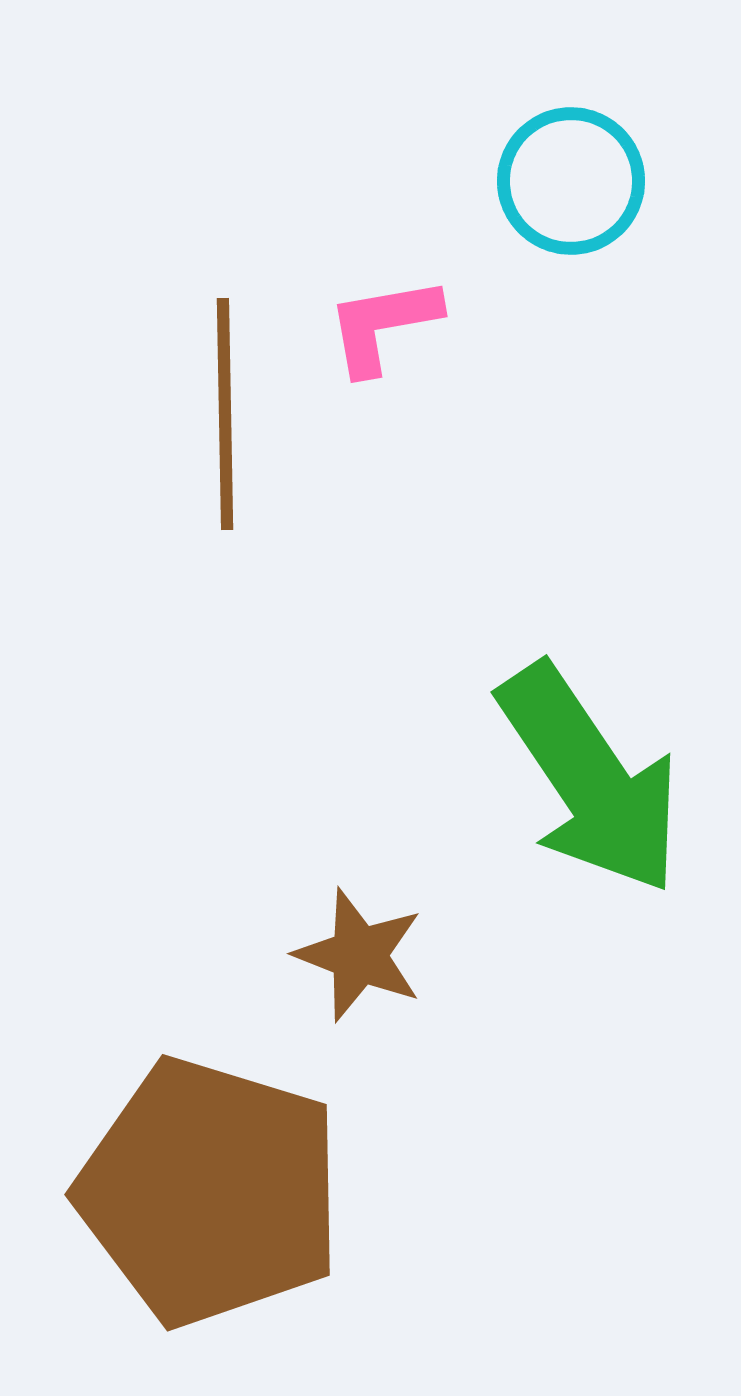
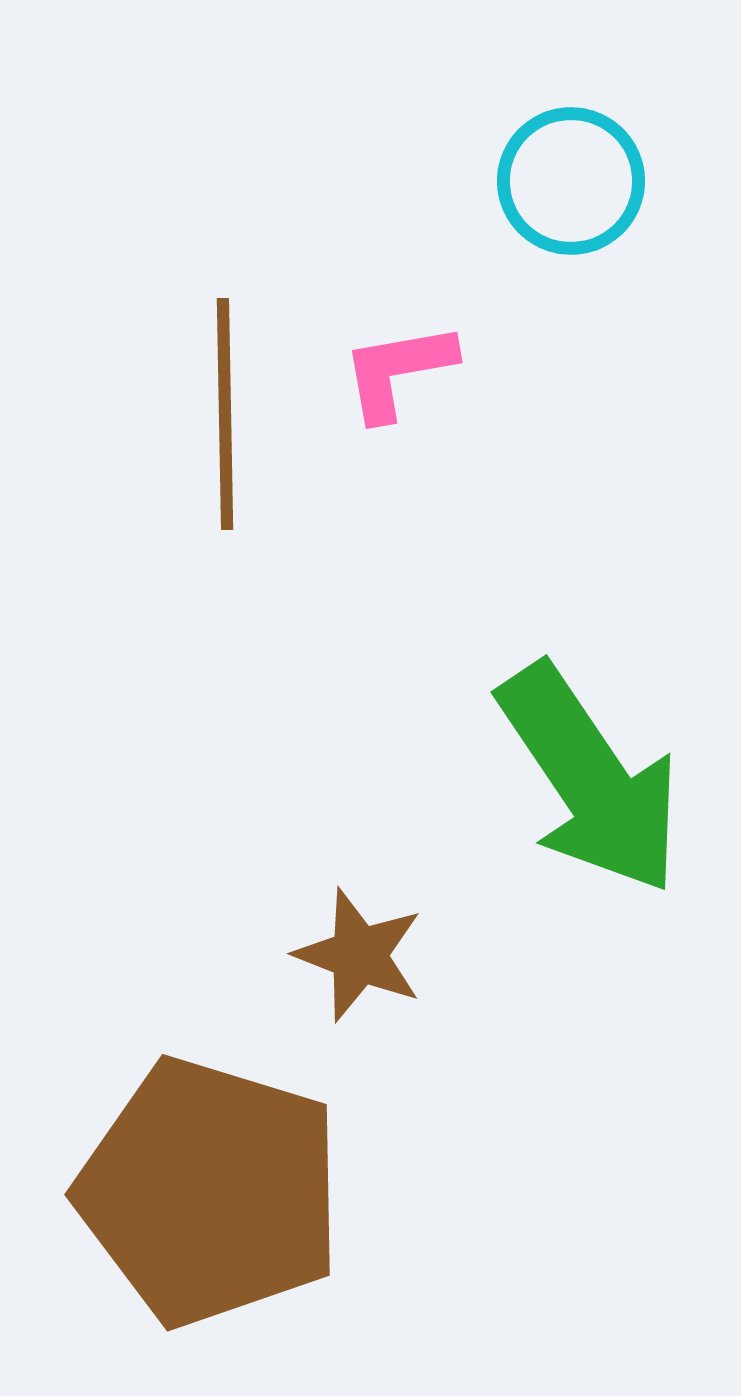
pink L-shape: moved 15 px right, 46 px down
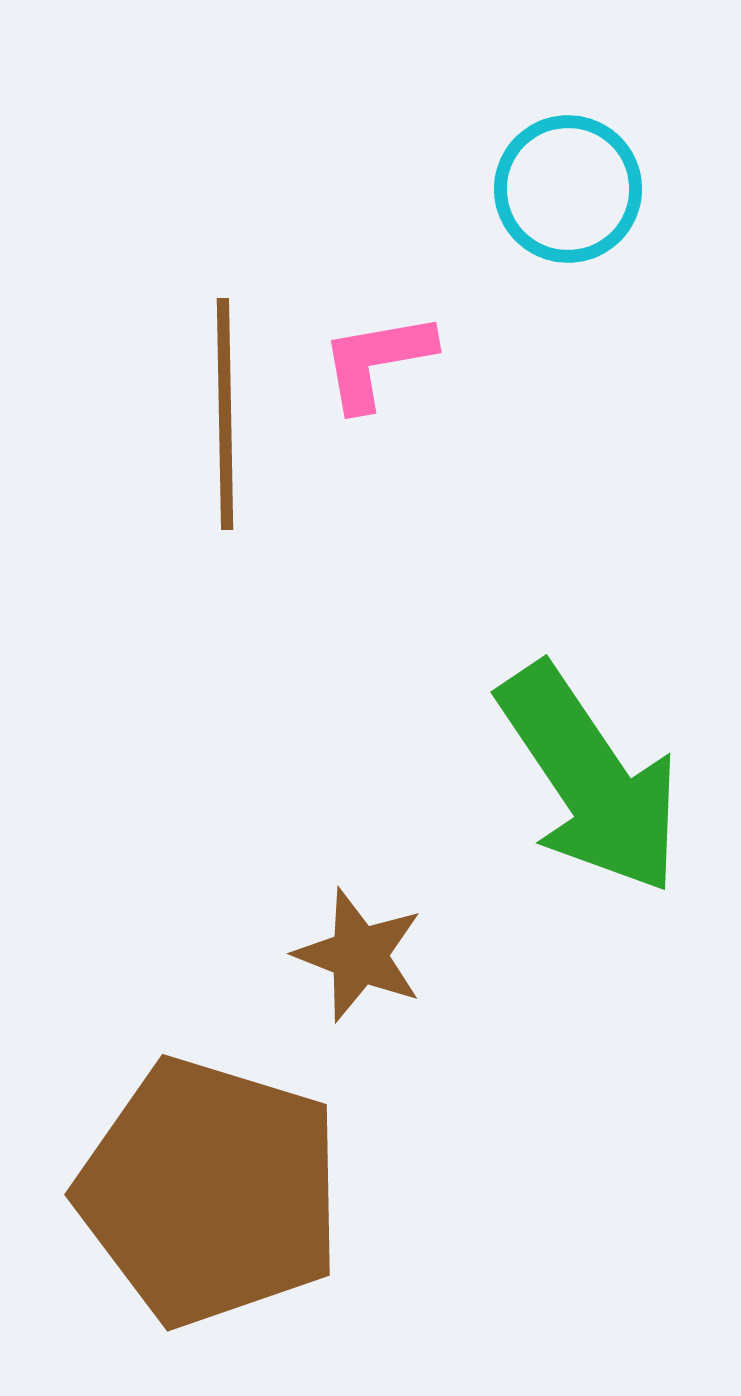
cyan circle: moved 3 px left, 8 px down
pink L-shape: moved 21 px left, 10 px up
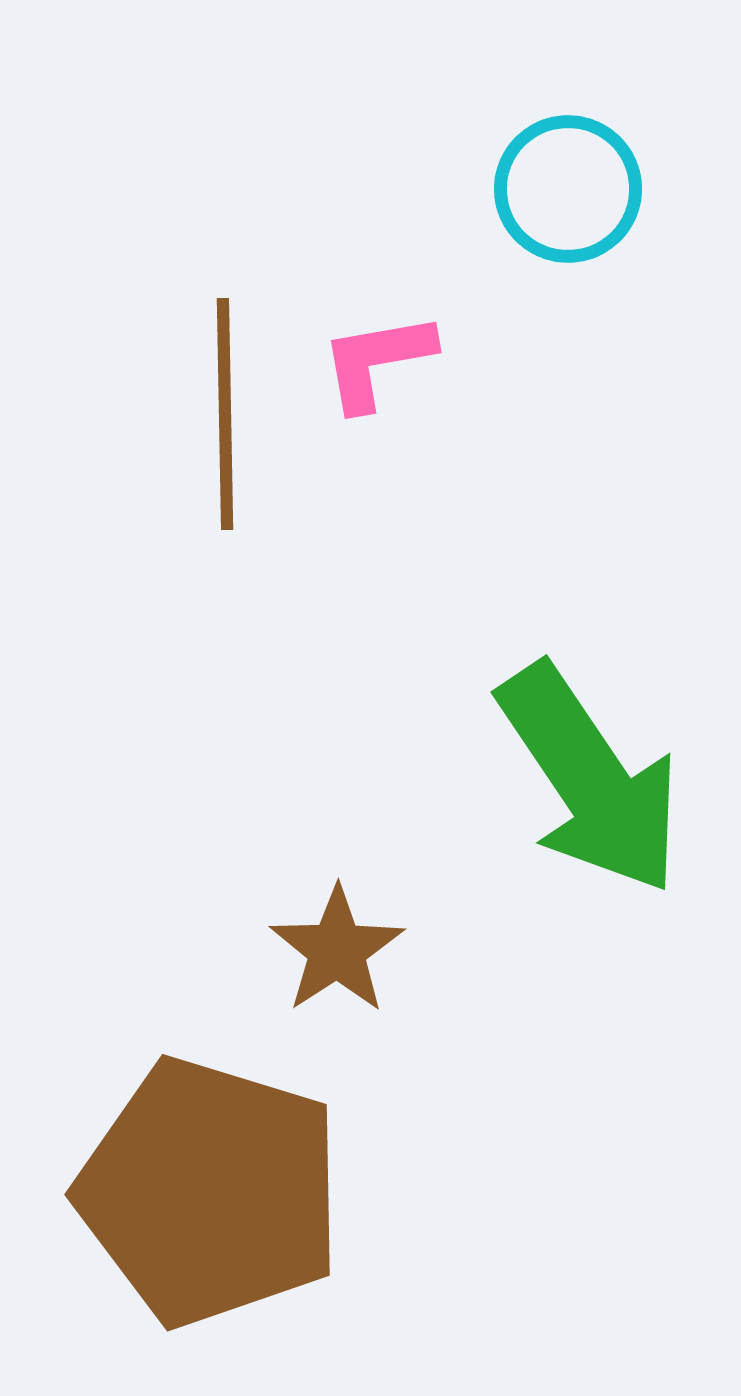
brown star: moved 22 px left, 5 px up; rotated 18 degrees clockwise
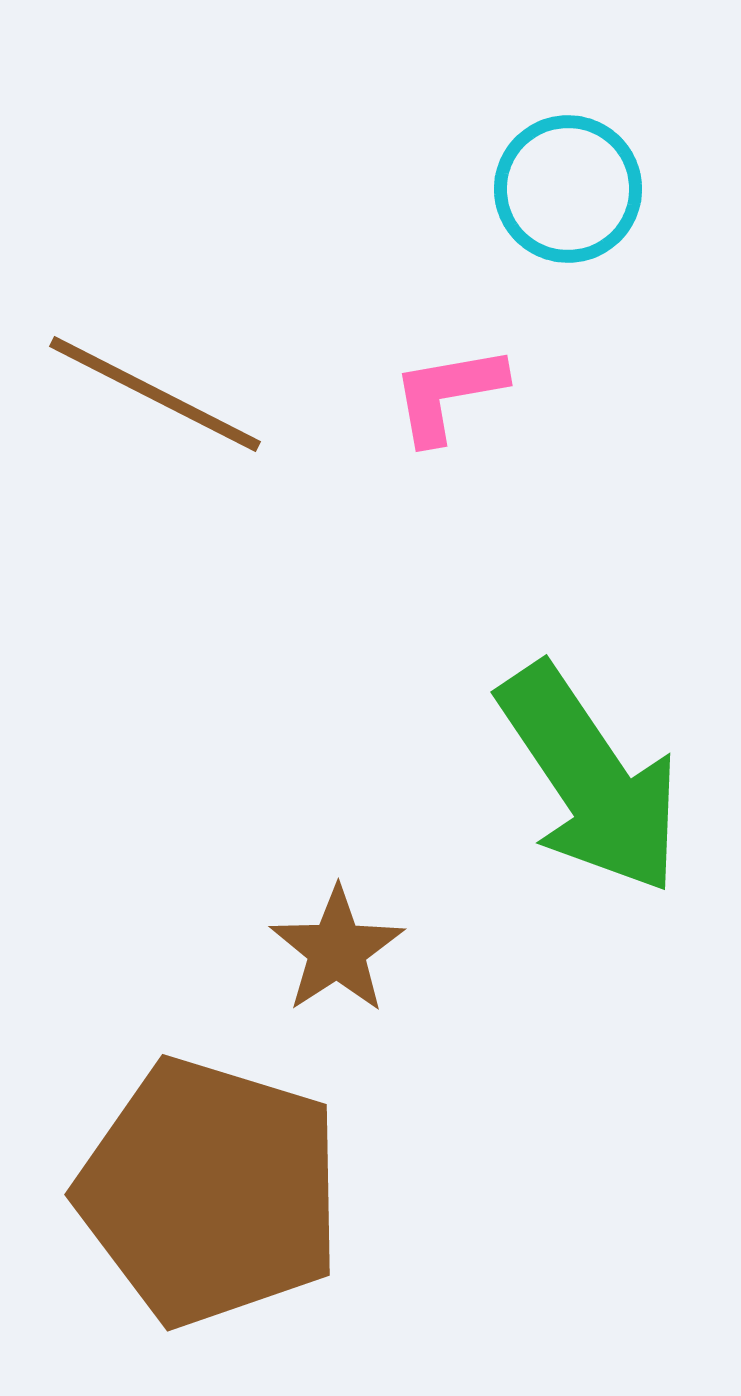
pink L-shape: moved 71 px right, 33 px down
brown line: moved 70 px left, 20 px up; rotated 62 degrees counterclockwise
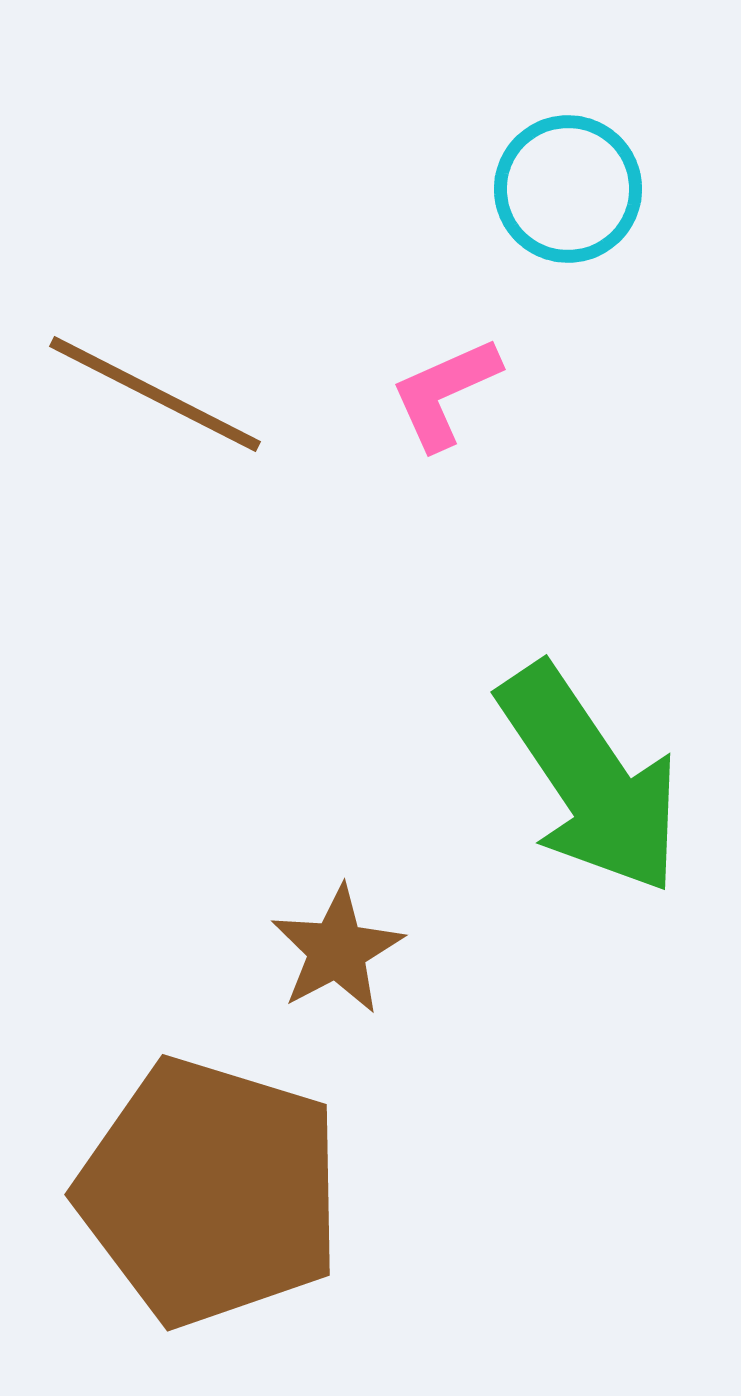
pink L-shape: moved 3 px left, 1 px up; rotated 14 degrees counterclockwise
brown star: rotated 5 degrees clockwise
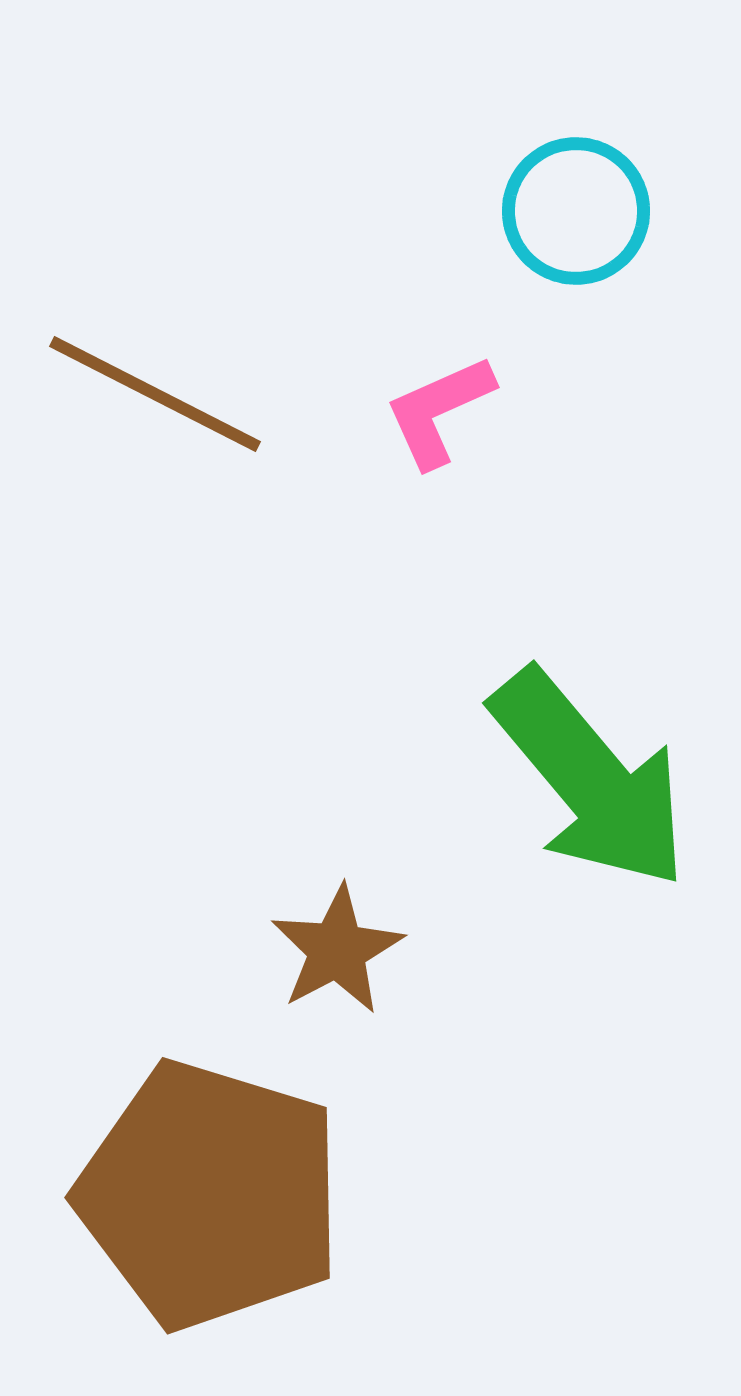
cyan circle: moved 8 px right, 22 px down
pink L-shape: moved 6 px left, 18 px down
green arrow: rotated 6 degrees counterclockwise
brown pentagon: moved 3 px down
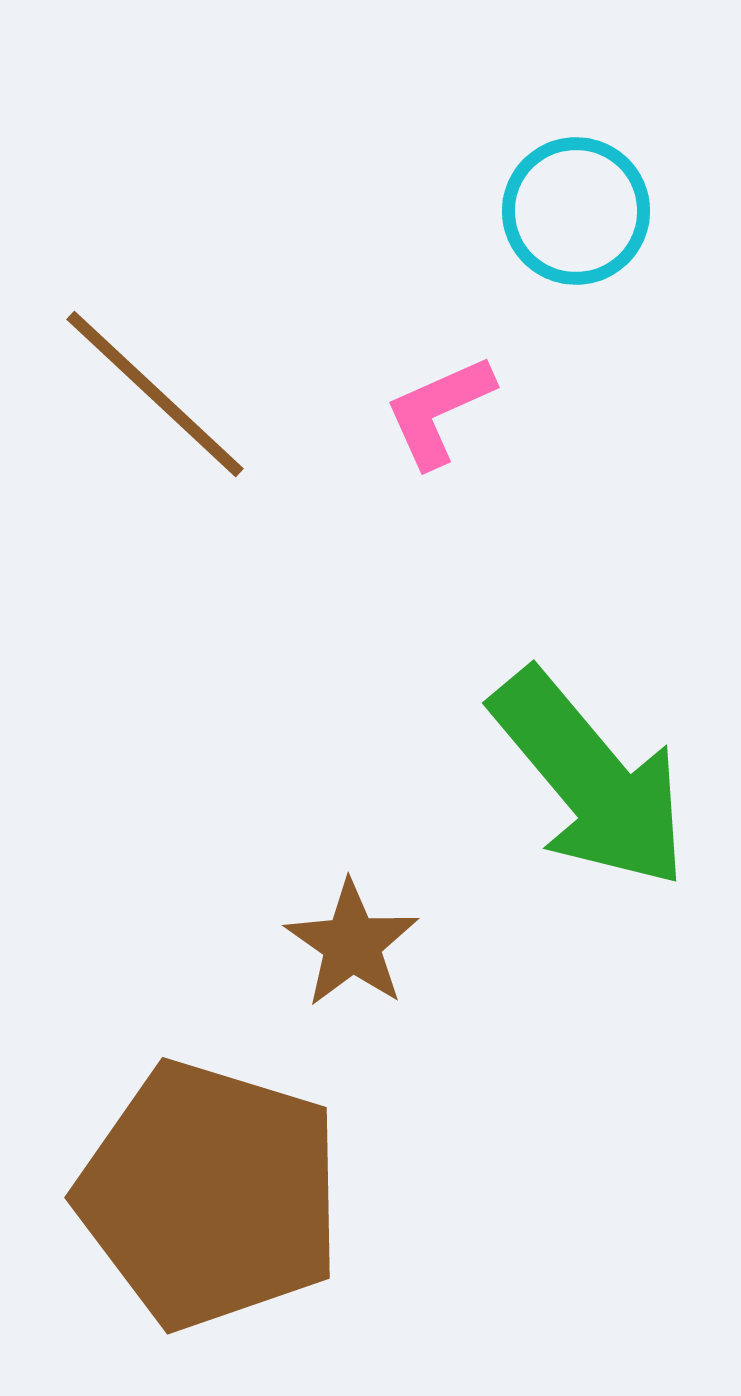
brown line: rotated 16 degrees clockwise
brown star: moved 15 px right, 6 px up; rotated 9 degrees counterclockwise
